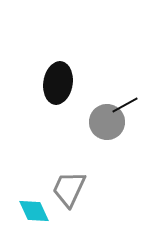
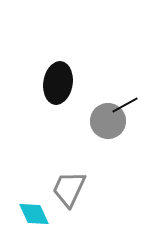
gray circle: moved 1 px right, 1 px up
cyan diamond: moved 3 px down
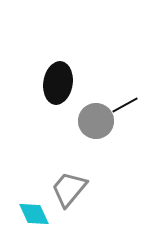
gray circle: moved 12 px left
gray trapezoid: rotated 15 degrees clockwise
